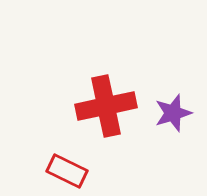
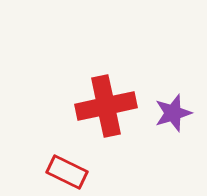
red rectangle: moved 1 px down
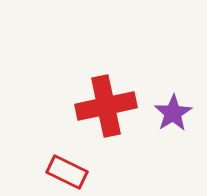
purple star: rotated 15 degrees counterclockwise
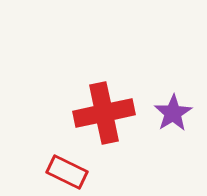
red cross: moved 2 px left, 7 px down
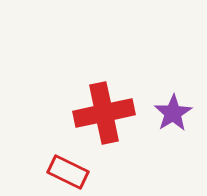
red rectangle: moved 1 px right
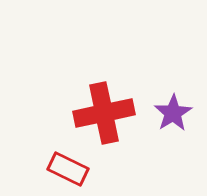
red rectangle: moved 3 px up
